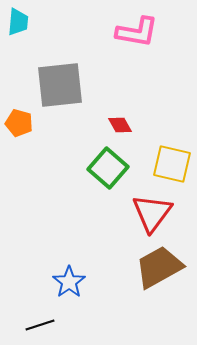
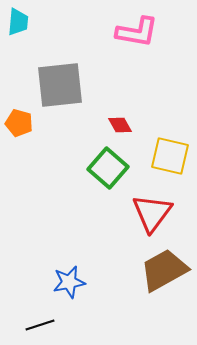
yellow square: moved 2 px left, 8 px up
brown trapezoid: moved 5 px right, 3 px down
blue star: rotated 24 degrees clockwise
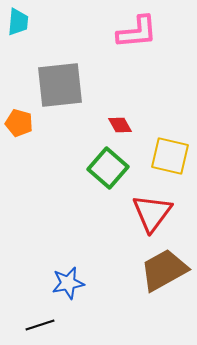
pink L-shape: rotated 15 degrees counterclockwise
blue star: moved 1 px left, 1 px down
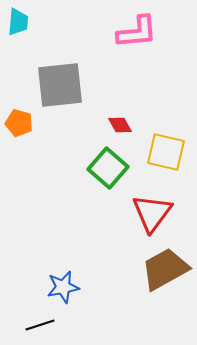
yellow square: moved 4 px left, 4 px up
brown trapezoid: moved 1 px right, 1 px up
blue star: moved 5 px left, 4 px down
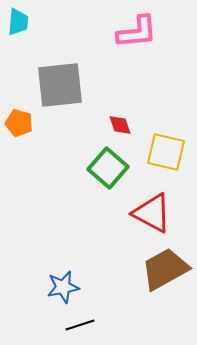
red diamond: rotated 10 degrees clockwise
red triangle: rotated 39 degrees counterclockwise
black line: moved 40 px right
